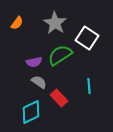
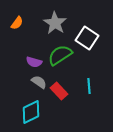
purple semicircle: rotated 28 degrees clockwise
red rectangle: moved 7 px up
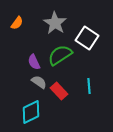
purple semicircle: rotated 49 degrees clockwise
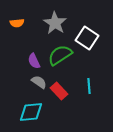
orange semicircle: rotated 48 degrees clockwise
purple semicircle: moved 1 px up
cyan diamond: rotated 20 degrees clockwise
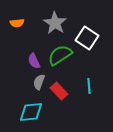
gray semicircle: rotated 105 degrees counterclockwise
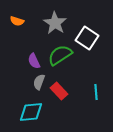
orange semicircle: moved 2 px up; rotated 24 degrees clockwise
cyan line: moved 7 px right, 6 px down
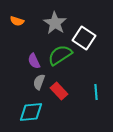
white square: moved 3 px left
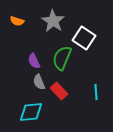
gray star: moved 2 px left, 2 px up
green semicircle: moved 2 px right, 3 px down; rotated 35 degrees counterclockwise
gray semicircle: rotated 42 degrees counterclockwise
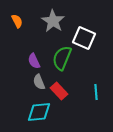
orange semicircle: rotated 136 degrees counterclockwise
white square: rotated 10 degrees counterclockwise
cyan diamond: moved 8 px right
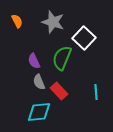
gray star: moved 1 px down; rotated 15 degrees counterclockwise
white square: rotated 20 degrees clockwise
